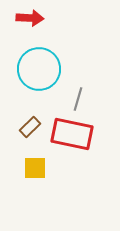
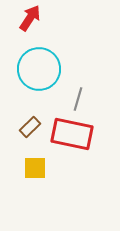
red arrow: rotated 60 degrees counterclockwise
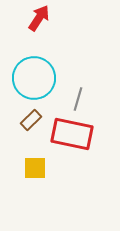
red arrow: moved 9 px right
cyan circle: moved 5 px left, 9 px down
brown rectangle: moved 1 px right, 7 px up
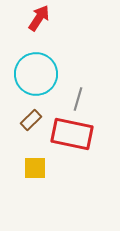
cyan circle: moved 2 px right, 4 px up
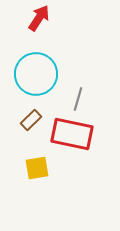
yellow square: moved 2 px right; rotated 10 degrees counterclockwise
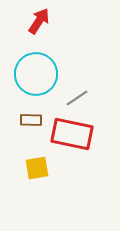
red arrow: moved 3 px down
gray line: moved 1 px left, 1 px up; rotated 40 degrees clockwise
brown rectangle: rotated 45 degrees clockwise
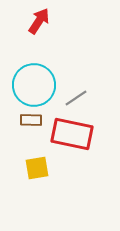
cyan circle: moved 2 px left, 11 px down
gray line: moved 1 px left
